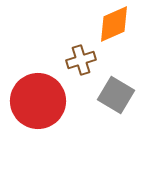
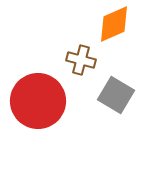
brown cross: rotated 32 degrees clockwise
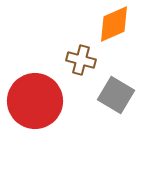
red circle: moved 3 px left
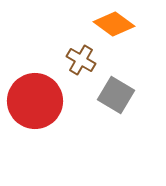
orange diamond: rotated 60 degrees clockwise
brown cross: rotated 16 degrees clockwise
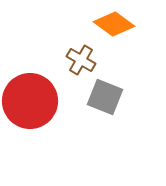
gray square: moved 11 px left, 2 px down; rotated 9 degrees counterclockwise
red circle: moved 5 px left
